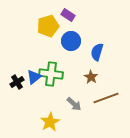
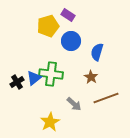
blue triangle: moved 1 px down
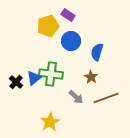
black cross: moved 1 px left; rotated 16 degrees counterclockwise
gray arrow: moved 2 px right, 7 px up
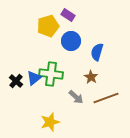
black cross: moved 1 px up
yellow star: rotated 12 degrees clockwise
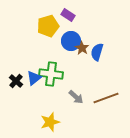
brown star: moved 9 px left, 29 px up
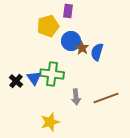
purple rectangle: moved 4 px up; rotated 64 degrees clockwise
green cross: moved 1 px right
blue triangle: rotated 28 degrees counterclockwise
gray arrow: rotated 42 degrees clockwise
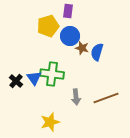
blue circle: moved 1 px left, 5 px up
brown star: rotated 16 degrees counterclockwise
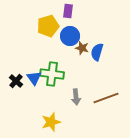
yellow star: moved 1 px right
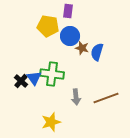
yellow pentagon: rotated 25 degrees clockwise
black cross: moved 5 px right
